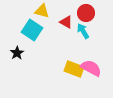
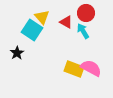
yellow triangle: moved 6 px down; rotated 35 degrees clockwise
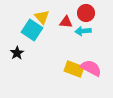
red triangle: rotated 24 degrees counterclockwise
cyan arrow: rotated 63 degrees counterclockwise
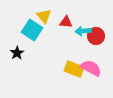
red circle: moved 10 px right, 23 px down
yellow triangle: moved 2 px right, 1 px up
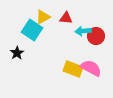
yellow triangle: moved 1 px left, 1 px down; rotated 42 degrees clockwise
red triangle: moved 4 px up
yellow rectangle: moved 1 px left
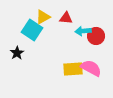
yellow rectangle: rotated 24 degrees counterclockwise
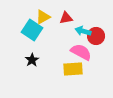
red triangle: rotated 16 degrees counterclockwise
cyan arrow: rotated 21 degrees clockwise
black star: moved 15 px right, 7 px down
pink semicircle: moved 10 px left, 16 px up
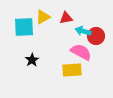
cyan square: moved 8 px left, 3 px up; rotated 35 degrees counterclockwise
yellow rectangle: moved 1 px left, 1 px down
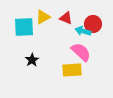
red triangle: rotated 32 degrees clockwise
red circle: moved 3 px left, 12 px up
pink semicircle: rotated 15 degrees clockwise
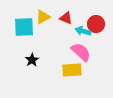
red circle: moved 3 px right
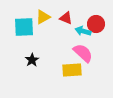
pink semicircle: moved 2 px right, 1 px down
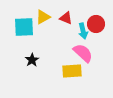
cyan arrow: rotated 119 degrees counterclockwise
yellow rectangle: moved 1 px down
